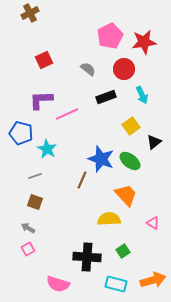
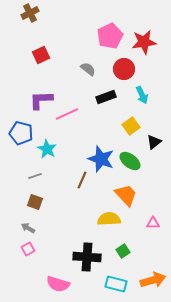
red square: moved 3 px left, 5 px up
pink triangle: rotated 32 degrees counterclockwise
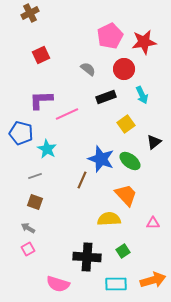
yellow square: moved 5 px left, 2 px up
cyan rectangle: rotated 15 degrees counterclockwise
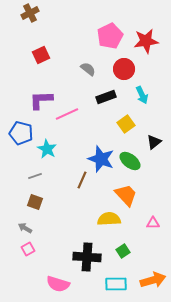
red star: moved 2 px right, 1 px up
gray arrow: moved 3 px left
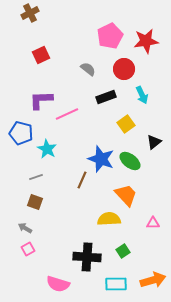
gray line: moved 1 px right, 1 px down
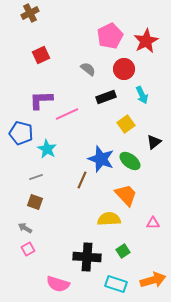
red star: rotated 20 degrees counterclockwise
cyan rectangle: rotated 20 degrees clockwise
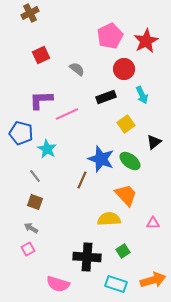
gray semicircle: moved 11 px left
gray line: moved 1 px left, 1 px up; rotated 72 degrees clockwise
gray arrow: moved 6 px right
